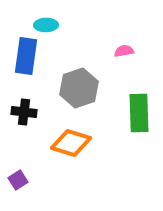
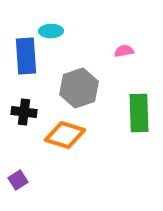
cyan ellipse: moved 5 px right, 6 px down
blue rectangle: rotated 12 degrees counterclockwise
orange diamond: moved 6 px left, 8 px up
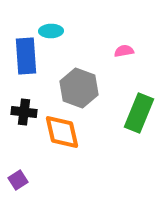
gray hexagon: rotated 21 degrees counterclockwise
green rectangle: rotated 24 degrees clockwise
orange diamond: moved 3 px left, 3 px up; rotated 60 degrees clockwise
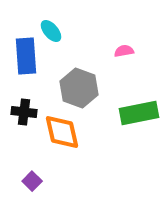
cyan ellipse: rotated 50 degrees clockwise
green rectangle: rotated 57 degrees clockwise
purple square: moved 14 px right, 1 px down; rotated 12 degrees counterclockwise
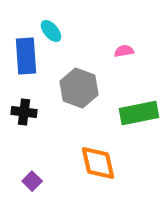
orange diamond: moved 36 px right, 31 px down
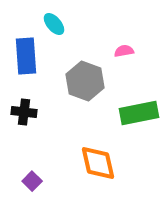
cyan ellipse: moved 3 px right, 7 px up
gray hexagon: moved 6 px right, 7 px up
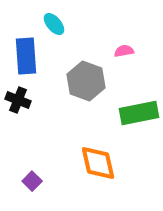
gray hexagon: moved 1 px right
black cross: moved 6 px left, 12 px up; rotated 15 degrees clockwise
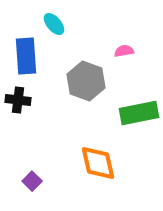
black cross: rotated 15 degrees counterclockwise
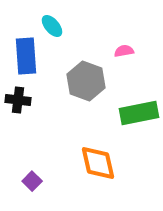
cyan ellipse: moved 2 px left, 2 px down
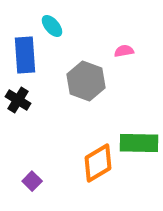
blue rectangle: moved 1 px left, 1 px up
black cross: rotated 25 degrees clockwise
green rectangle: moved 30 px down; rotated 12 degrees clockwise
orange diamond: rotated 72 degrees clockwise
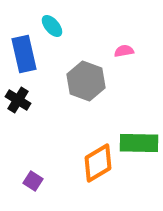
blue rectangle: moved 1 px left, 1 px up; rotated 9 degrees counterclockwise
purple square: moved 1 px right; rotated 12 degrees counterclockwise
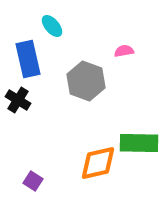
blue rectangle: moved 4 px right, 5 px down
orange diamond: rotated 18 degrees clockwise
